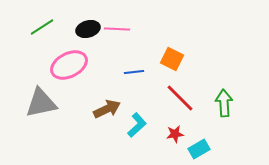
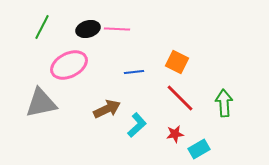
green line: rotated 30 degrees counterclockwise
orange square: moved 5 px right, 3 px down
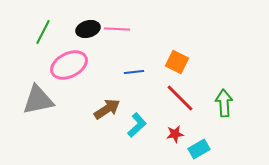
green line: moved 1 px right, 5 px down
gray triangle: moved 3 px left, 3 px up
brown arrow: rotated 8 degrees counterclockwise
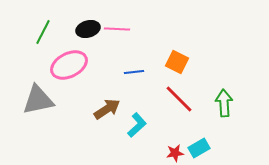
red line: moved 1 px left, 1 px down
red star: moved 19 px down
cyan rectangle: moved 1 px up
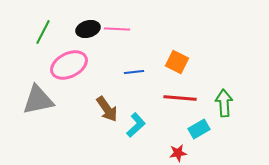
red line: moved 1 px right, 1 px up; rotated 40 degrees counterclockwise
brown arrow: rotated 88 degrees clockwise
cyan L-shape: moved 1 px left
cyan rectangle: moved 19 px up
red star: moved 3 px right
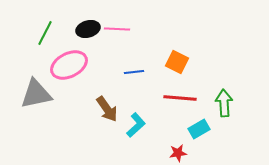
green line: moved 2 px right, 1 px down
gray triangle: moved 2 px left, 6 px up
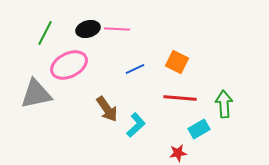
blue line: moved 1 px right, 3 px up; rotated 18 degrees counterclockwise
green arrow: moved 1 px down
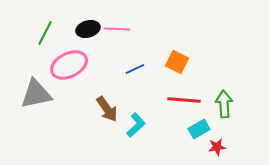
red line: moved 4 px right, 2 px down
red star: moved 39 px right, 6 px up
